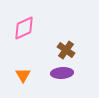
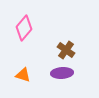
pink diamond: rotated 25 degrees counterclockwise
orange triangle: rotated 42 degrees counterclockwise
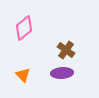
pink diamond: rotated 10 degrees clockwise
orange triangle: rotated 28 degrees clockwise
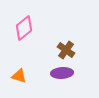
orange triangle: moved 4 px left, 1 px down; rotated 28 degrees counterclockwise
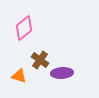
brown cross: moved 26 px left, 10 px down
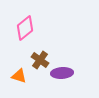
pink diamond: moved 1 px right
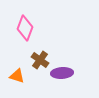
pink diamond: rotated 30 degrees counterclockwise
orange triangle: moved 2 px left
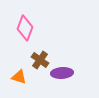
orange triangle: moved 2 px right, 1 px down
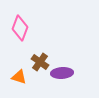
pink diamond: moved 5 px left
brown cross: moved 2 px down
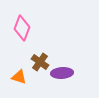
pink diamond: moved 2 px right
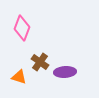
purple ellipse: moved 3 px right, 1 px up
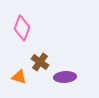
purple ellipse: moved 5 px down
